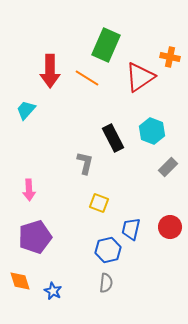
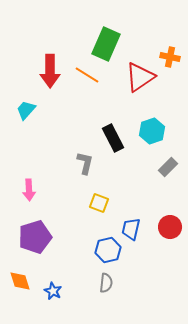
green rectangle: moved 1 px up
orange line: moved 3 px up
cyan hexagon: rotated 20 degrees clockwise
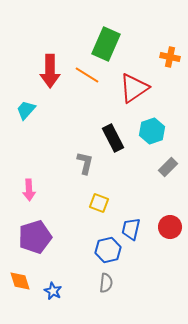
red triangle: moved 6 px left, 11 px down
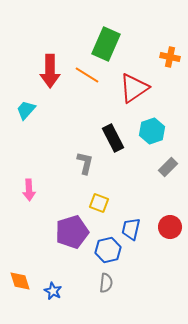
purple pentagon: moved 37 px right, 5 px up
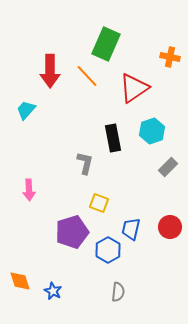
orange line: moved 1 px down; rotated 15 degrees clockwise
black rectangle: rotated 16 degrees clockwise
blue hexagon: rotated 15 degrees counterclockwise
gray semicircle: moved 12 px right, 9 px down
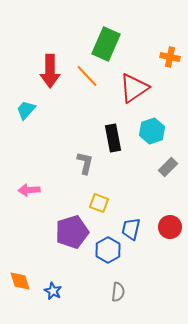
pink arrow: rotated 90 degrees clockwise
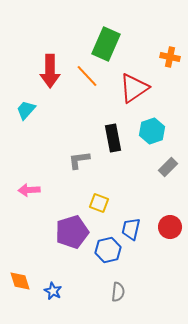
gray L-shape: moved 6 px left, 3 px up; rotated 110 degrees counterclockwise
blue hexagon: rotated 15 degrees clockwise
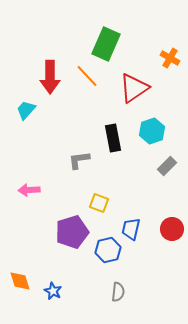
orange cross: moved 1 px down; rotated 18 degrees clockwise
red arrow: moved 6 px down
gray rectangle: moved 1 px left, 1 px up
red circle: moved 2 px right, 2 px down
